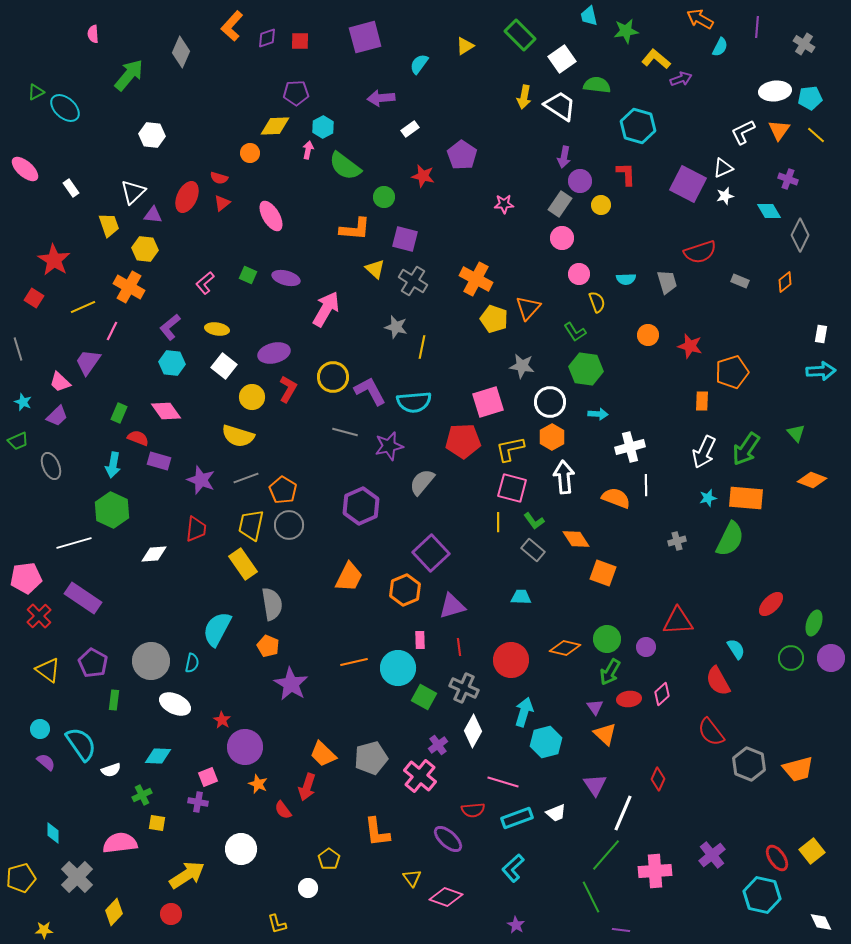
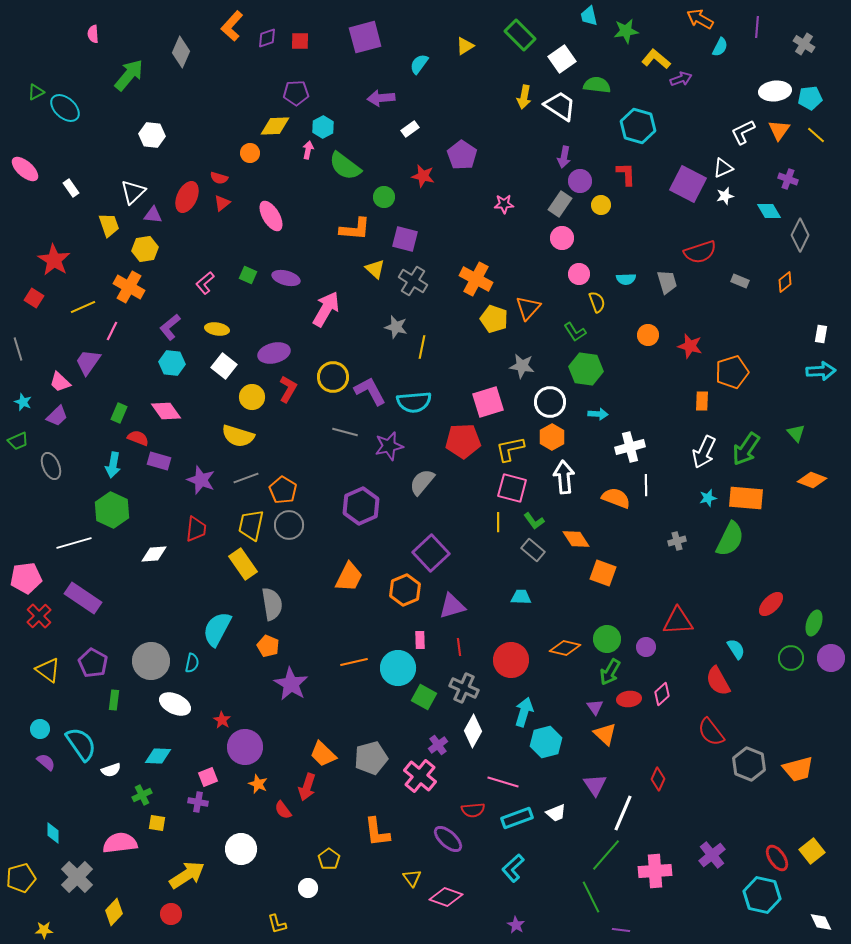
yellow hexagon at (145, 249): rotated 15 degrees counterclockwise
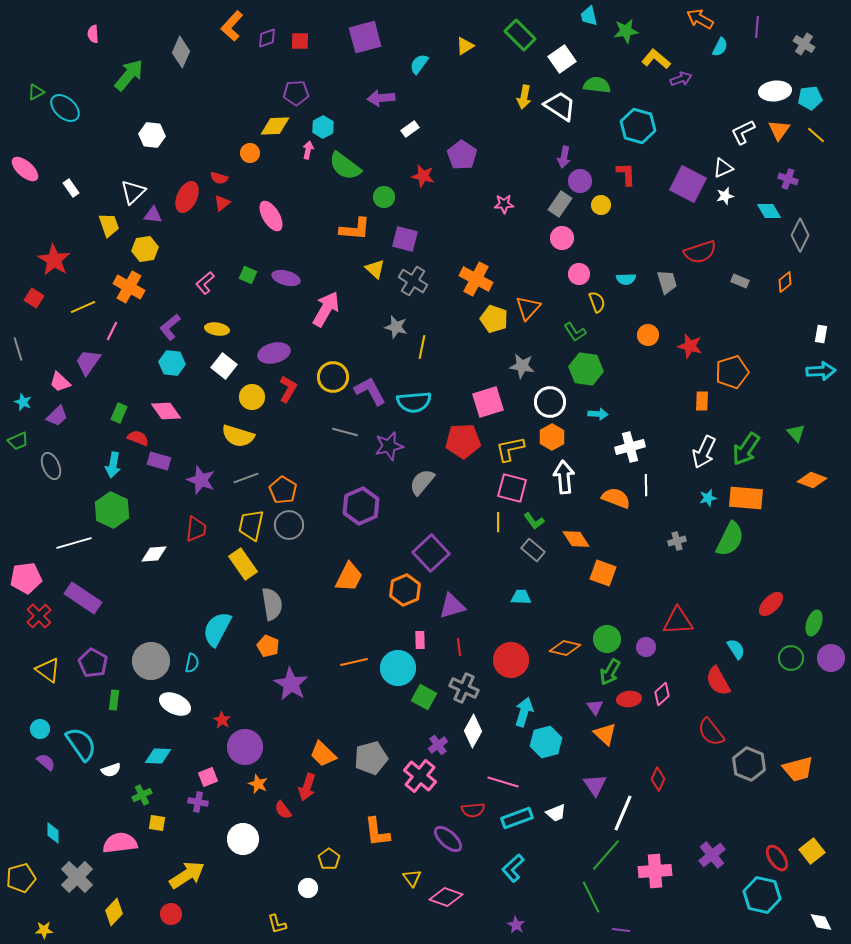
white circle at (241, 849): moved 2 px right, 10 px up
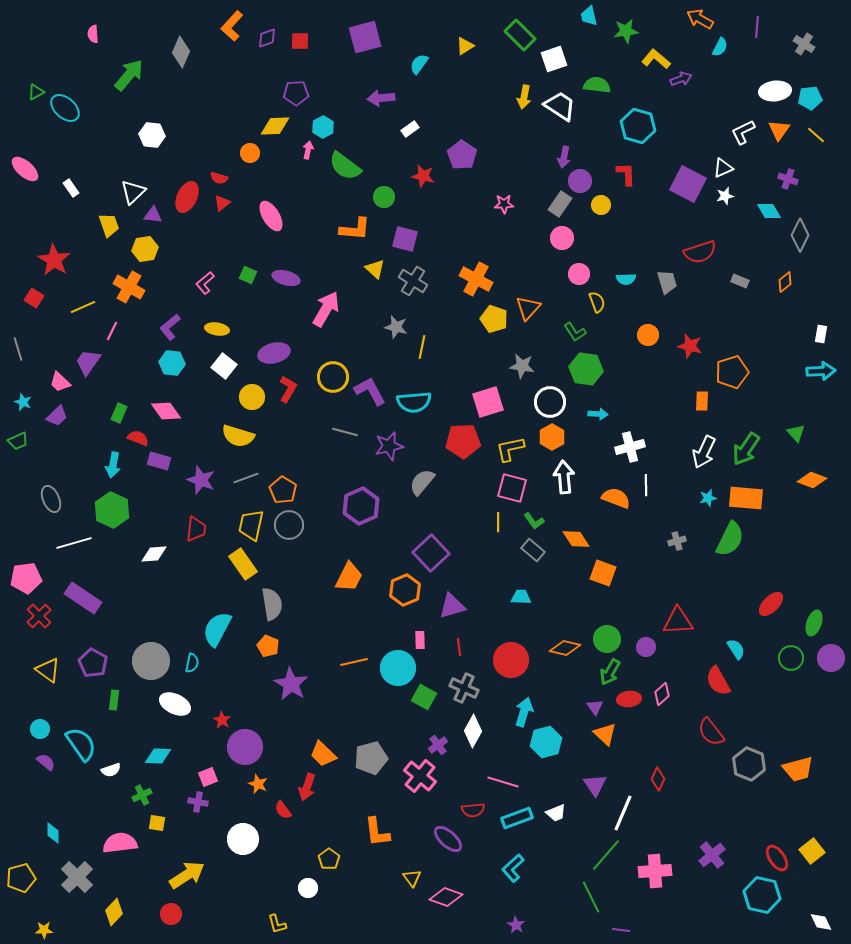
white square at (562, 59): moved 8 px left; rotated 16 degrees clockwise
gray ellipse at (51, 466): moved 33 px down
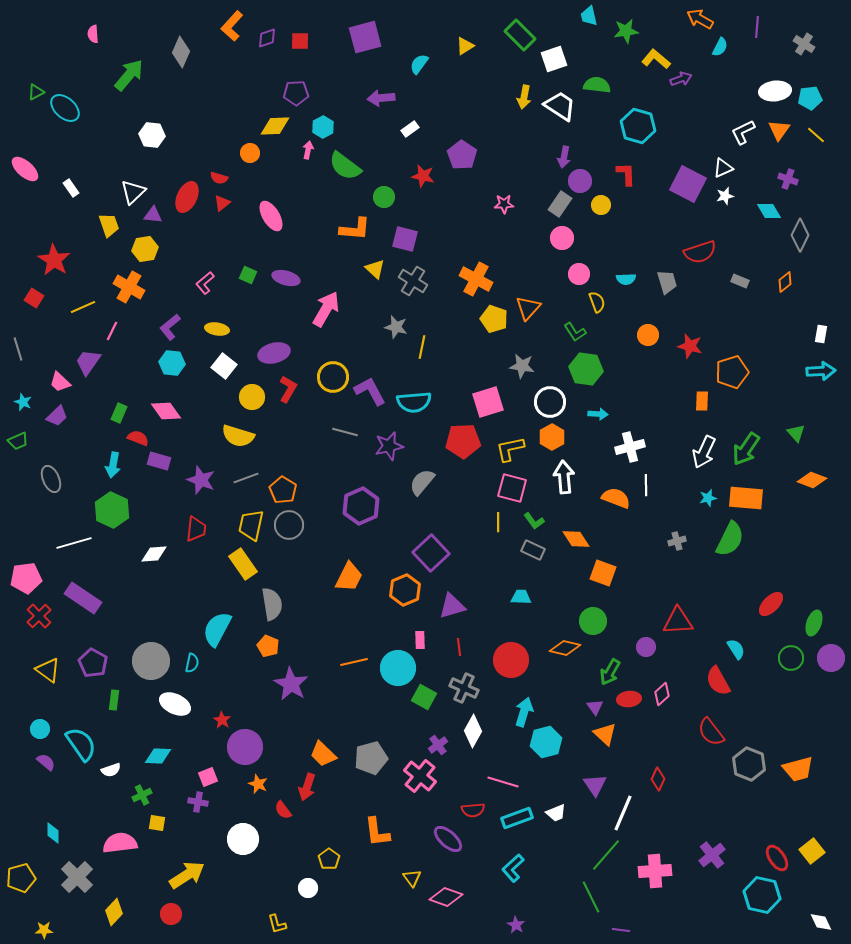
gray ellipse at (51, 499): moved 20 px up
gray rectangle at (533, 550): rotated 15 degrees counterclockwise
green circle at (607, 639): moved 14 px left, 18 px up
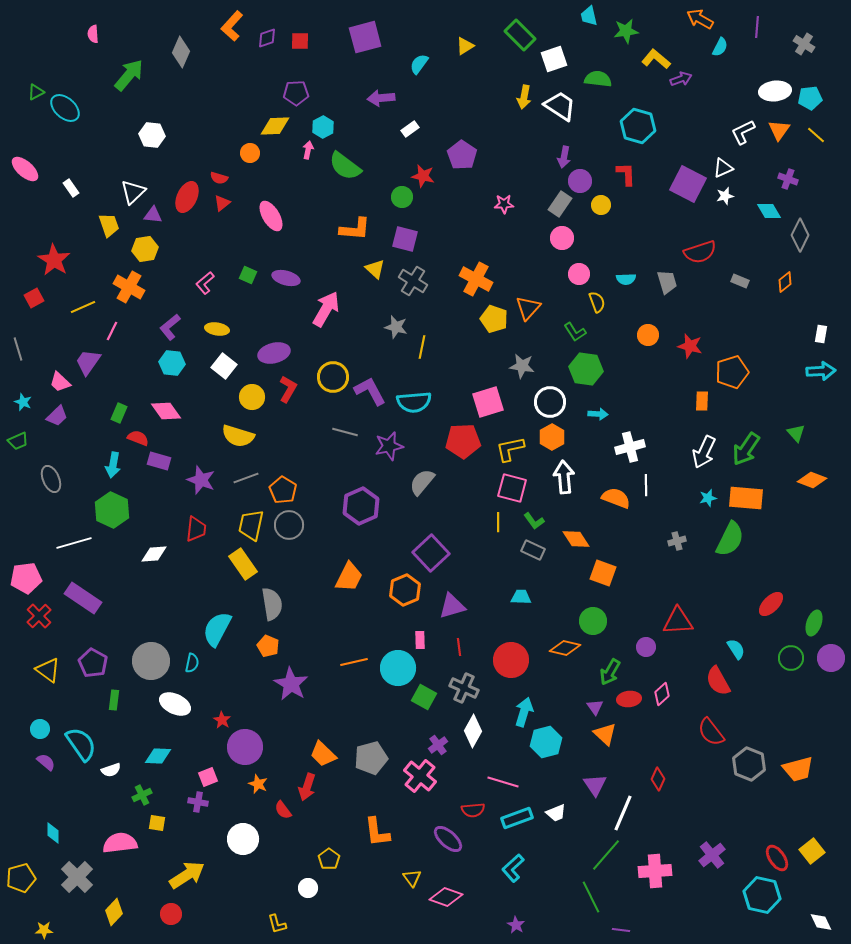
green semicircle at (597, 85): moved 1 px right, 6 px up
green circle at (384, 197): moved 18 px right
red square at (34, 298): rotated 30 degrees clockwise
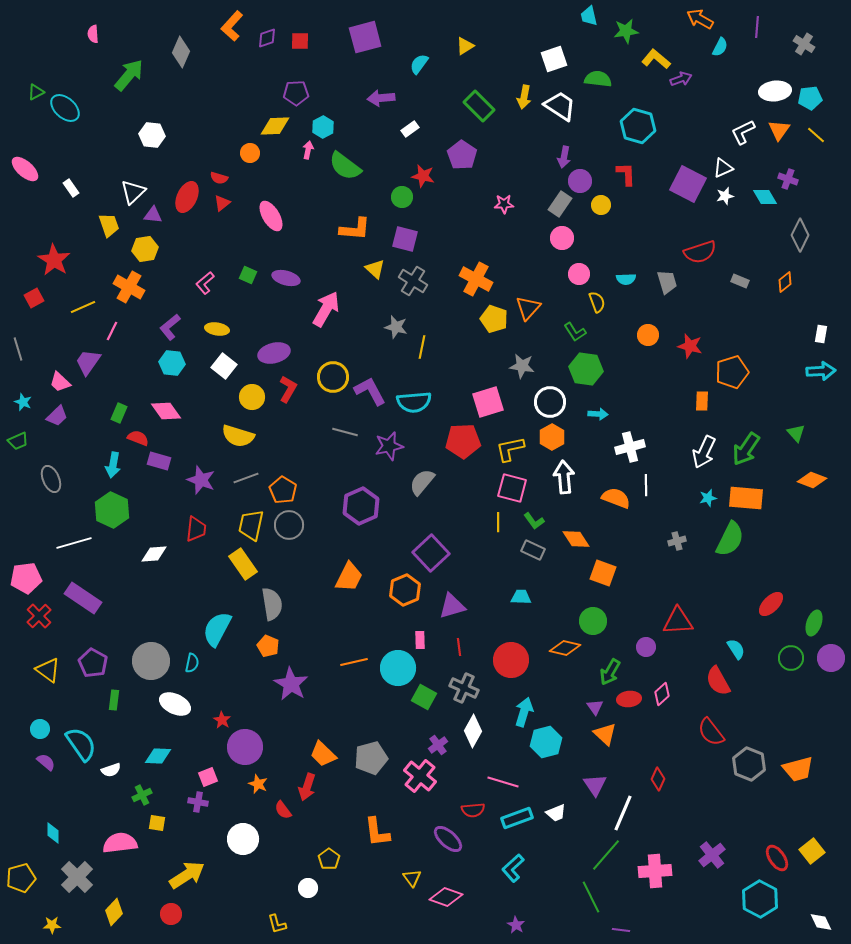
green rectangle at (520, 35): moved 41 px left, 71 px down
cyan diamond at (769, 211): moved 4 px left, 14 px up
cyan hexagon at (762, 895): moved 2 px left, 4 px down; rotated 15 degrees clockwise
yellow star at (44, 930): moved 8 px right, 5 px up
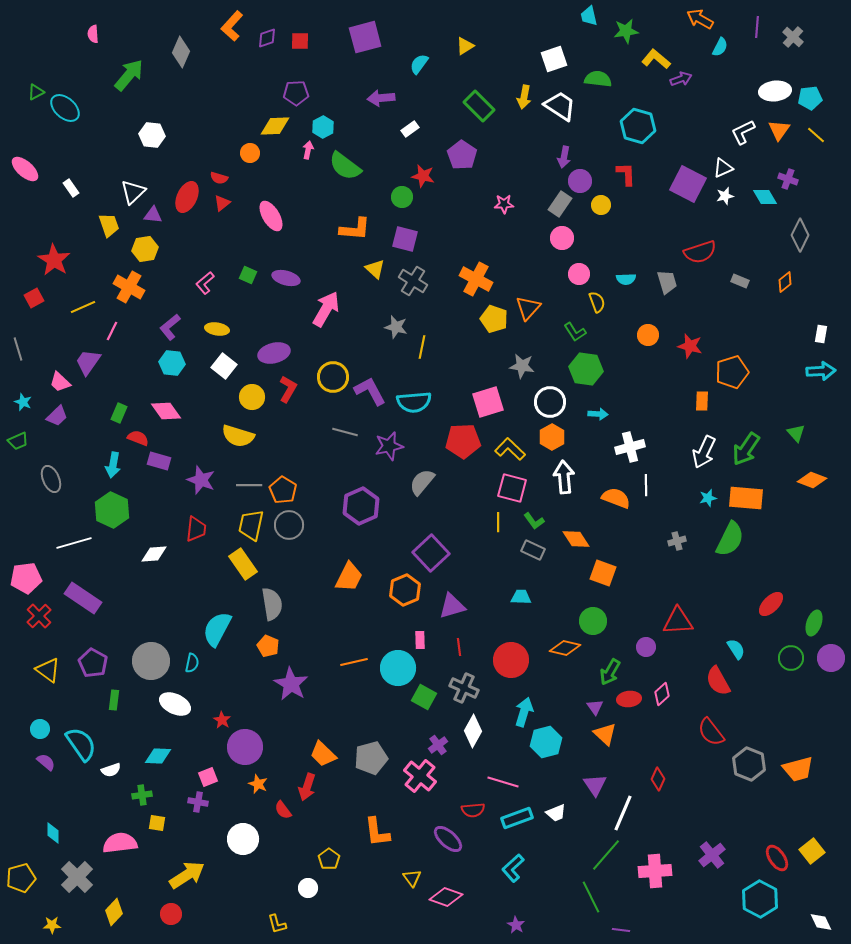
gray cross at (804, 44): moved 11 px left, 7 px up; rotated 10 degrees clockwise
yellow L-shape at (510, 449): rotated 56 degrees clockwise
gray line at (246, 478): moved 3 px right, 7 px down; rotated 20 degrees clockwise
green cross at (142, 795): rotated 18 degrees clockwise
